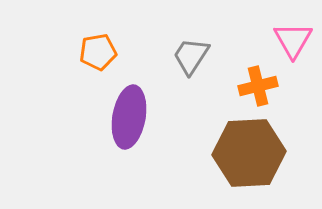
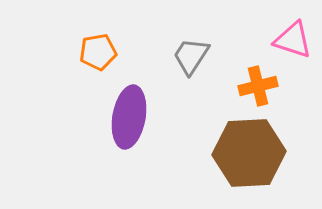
pink triangle: rotated 42 degrees counterclockwise
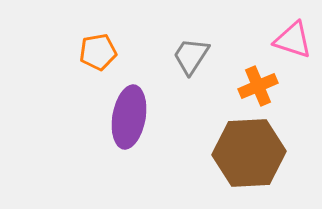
orange cross: rotated 9 degrees counterclockwise
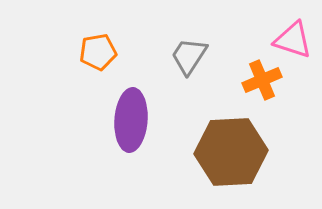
gray trapezoid: moved 2 px left
orange cross: moved 4 px right, 6 px up
purple ellipse: moved 2 px right, 3 px down; rotated 6 degrees counterclockwise
brown hexagon: moved 18 px left, 1 px up
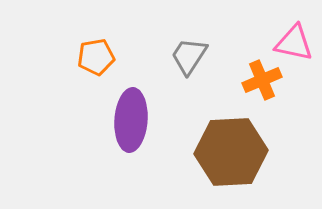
pink triangle: moved 1 px right, 3 px down; rotated 6 degrees counterclockwise
orange pentagon: moved 2 px left, 5 px down
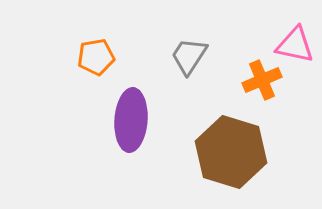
pink triangle: moved 1 px right, 2 px down
brown hexagon: rotated 20 degrees clockwise
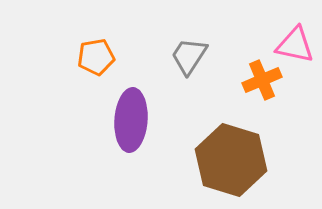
brown hexagon: moved 8 px down
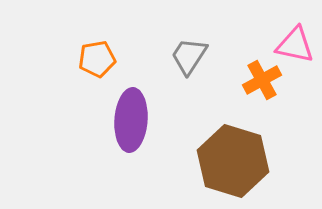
orange pentagon: moved 1 px right, 2 px down
orange cross: rotated 6 degrees counterclockwise
brown hexagon: moved 2 px right, 1 px down
